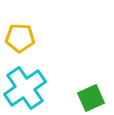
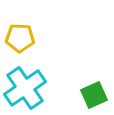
green square: moved 3 px right, 3 px up
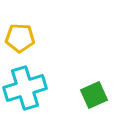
cyan cross: rotated 18 degrees clockwise
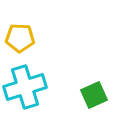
cyan cross: moved 1 px up
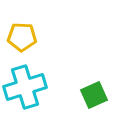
yellow pentagon: moved 2 px right, 1 px up
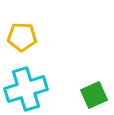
cyan cross: moved 1 px right, 2 px down
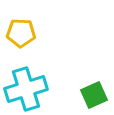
yellow pentagon: moved 1 px left, 4 px up
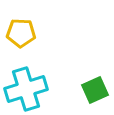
green square: moved 1 px right, 5 px up
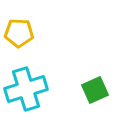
yellow pentagon: moved 2 px left
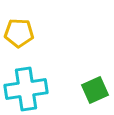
cyan cross: rotated 9 degrees clockwise
